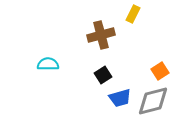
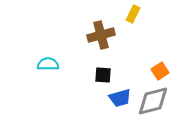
black square: rotated 36 degrees clockwise
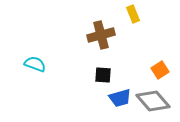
yellow rectangle: rotated 48 degrees counterclockwise
cyan semicircle: moved 13 px left; rotated 20 degrees clockwise
orange square: moved 1 px up
gray diamond: rotated 64 degrees clockwise
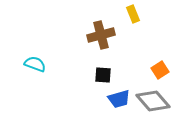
blue trapezoid: moved 1 px left, 1 px down
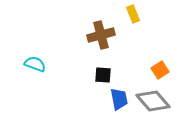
blue trapezoid: rotated 85 degrees counterclockwise
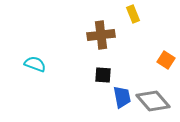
brown cross: rotated 8 degrees clockwise
orange square: moved 6 px right, 10 px up; rotated 24 degrees counterclockwise
blue trapezoid: moved 3 px right, 2 px up
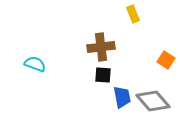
brown cross: moved 12 px down
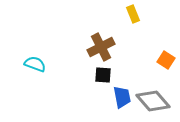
brown cross: rotated 20 degrees counterclockwise
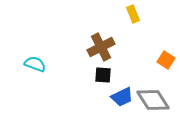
blue trapezoid: rotated 75 degrees clockwise
gray diamond: moved 1 px up; rotated 8 degrees clockwise
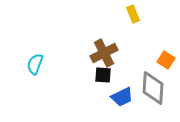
brown cross: moved 3 px right, 6 px down
cyan semicircle: rotated 90 degrees counterclockwise
gray diamond: moved 12 px up; rotated 36 degrees clockwise
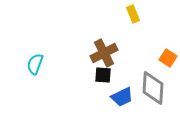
orange square: moved 2 px right, 2 px up
